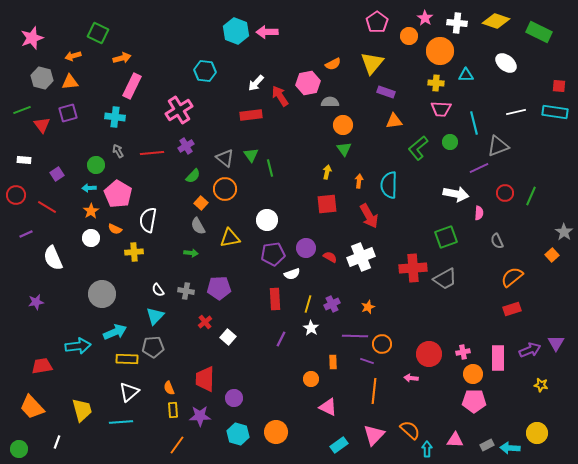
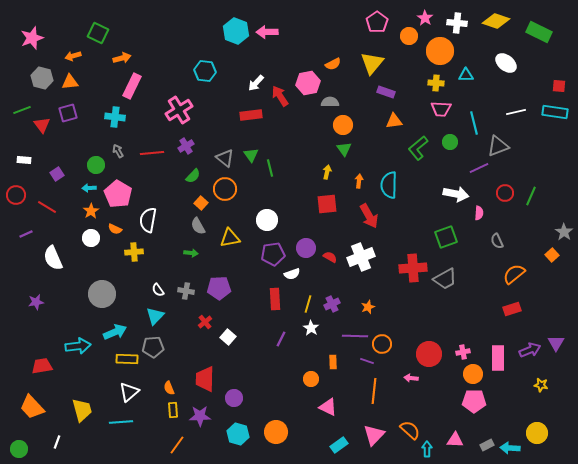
orange semicircle at (512, 277): moved 2 px right, 3 px up
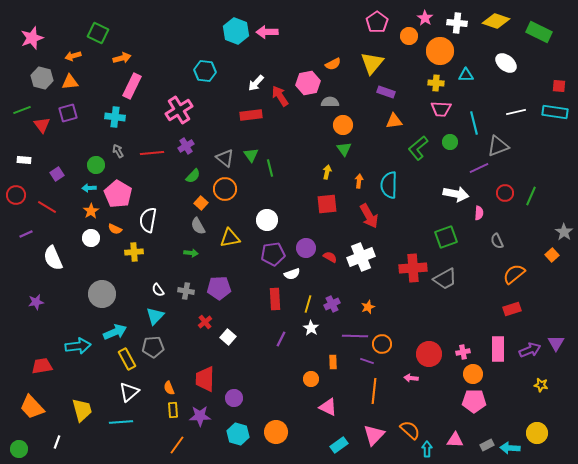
pink rectangle at (498, 358): moved 9 px up
yellow rectangle at (127, 359): rotated 60 degrees clockwise
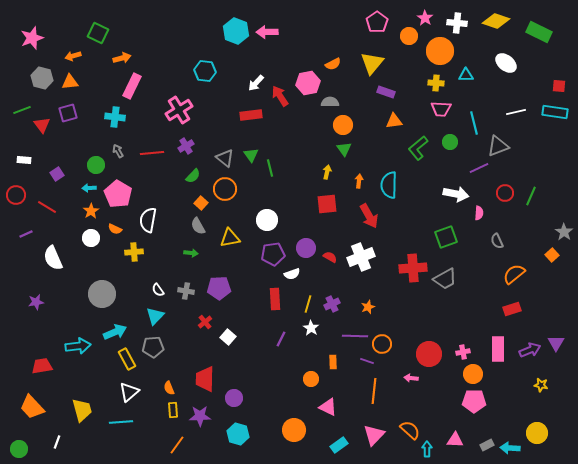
orange circle at (276, 432): moved 18 px right, 2 px up
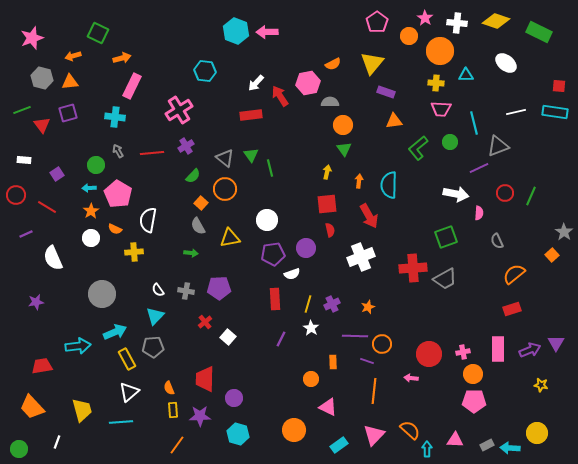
red semicircle at (330, 257): moved 27 px up; rotated 48 degrees clockwise
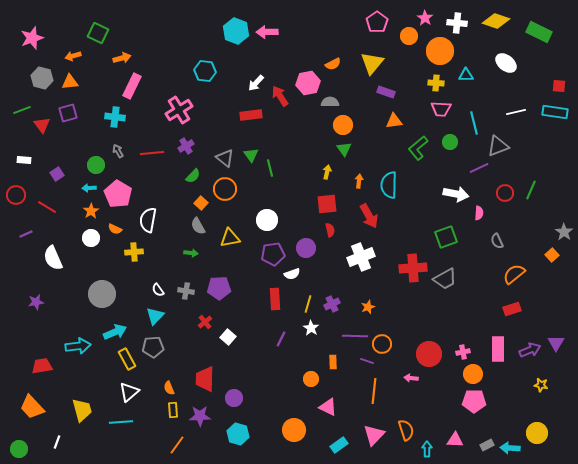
green line at (531, 196): moved 6 px up
orange semicircle at (410, 430): moved 4 px left; rotated 30 degrees clockwise
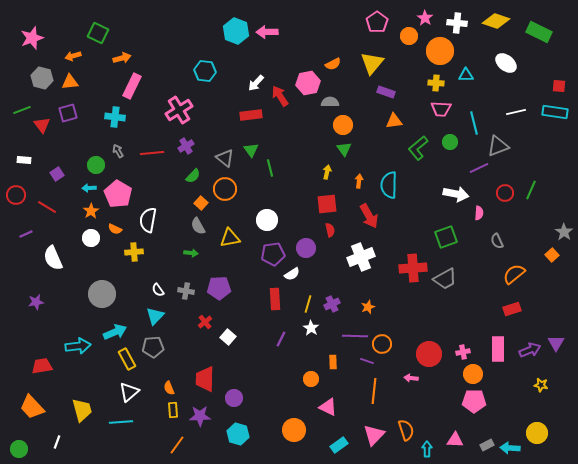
green triangle at (251, 155): moved 5 px up
white semicircle at (292, 274): rotated 14 degrees counterclockwise
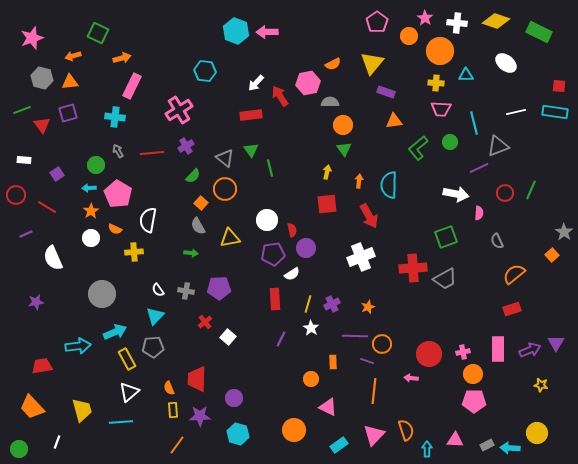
red semicircle at (330, 230): moved 38 px left
red trapezoid at (205, 379): moved 8 px left
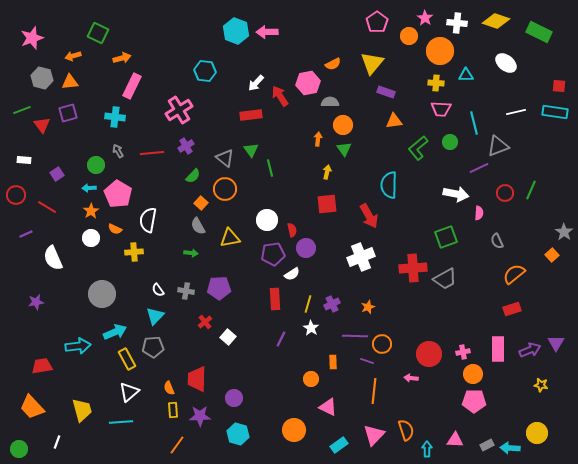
orange arrow at (359, 181): moved 41 px left, 42 px up
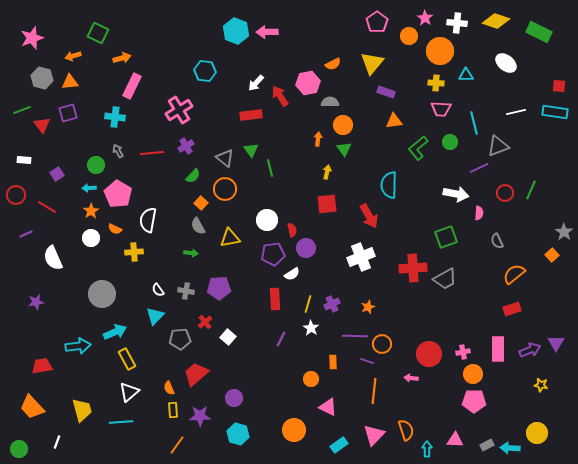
gray pentagon at (153, 347): moved 27 px right, 8 px up
red trapezoid at (197, 379): moved 1 px left, 5 px up; rotated 48 degrees clockwise
